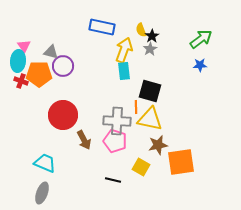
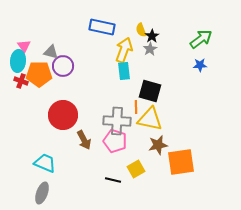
yellow square: moved 5 px left, 2 px down; rotated 30 degrees clockwise
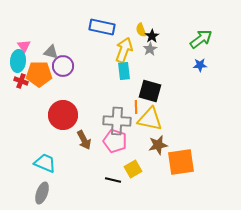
yellow square: moved 3 px left
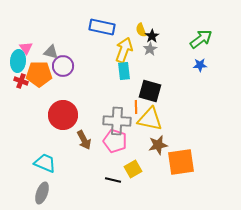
pink triangle: moved 2 px right, 2 px down
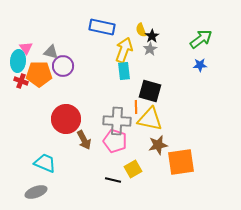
red circle: moved 3 px right, 4 px down
gray ellipse: moved 6 px left, 1 px up; rotated 50 degrees clockwise
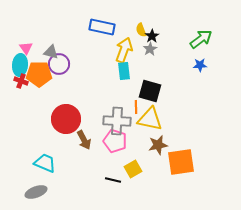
cyan ellipse: moved 2 px right, 4 px down
purple circle: moved 4 px left, 2 px up
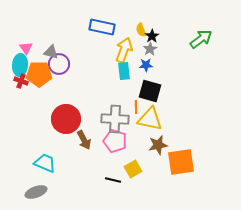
blue star: moved 54 px left
gray cross: moved 2 px left, 2 px up
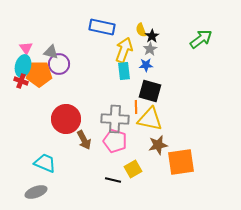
cyan ellipse: moved 3 px right, 1 px down; rotated 10 degrees clockwise
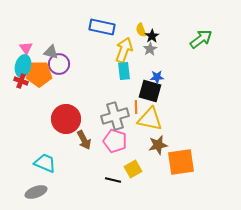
blue star: moved 11 px right, 12 px down
gray cross: moved 3 px up; rotated 20 degrees counterclockwise
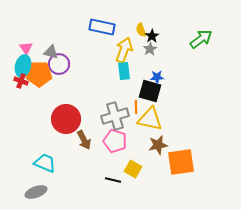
yellow square: rotated 30 degrees counterclockwise
